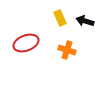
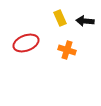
black arrow: rotated 12 degrees counterclockwise
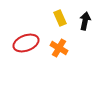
black arrow: rotated 96 degrees clockwise
orange cross: moved 8 px left, 2 px up; rotated 12 degrees clockwise
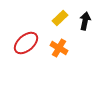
yellow rectangle: rotated 70 degrees clockwise
red ellipse: rotated 20 degrees counterclockwise
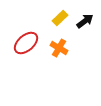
black arrow: rotated 42 degrees clockwise
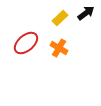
black arrow: moved 1 px right, 8 px up
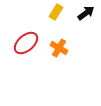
yellow rectangle: moved 4 px left, 6 px up; rotated 14 degrees counterclockwise
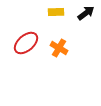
yellow rectangle: rotated 56 degrees clockwise
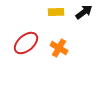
black arrow: moved 2 px left, 1 px up
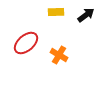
black arrow: moved 2 px right, 3 px down
orange cross: moved 7 px down
